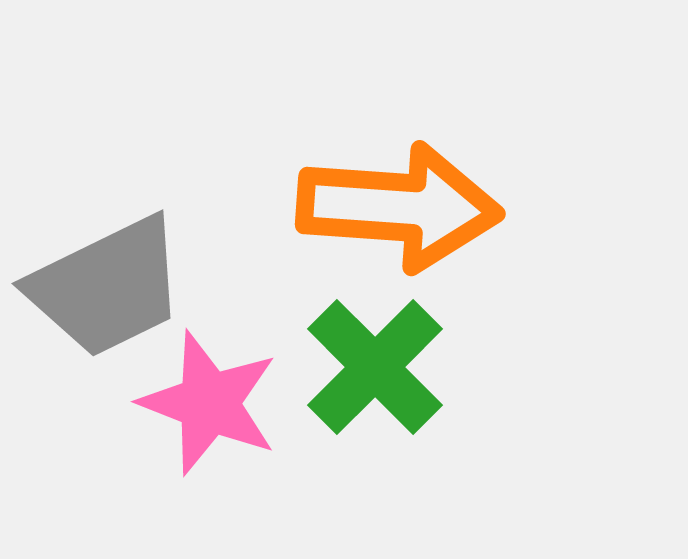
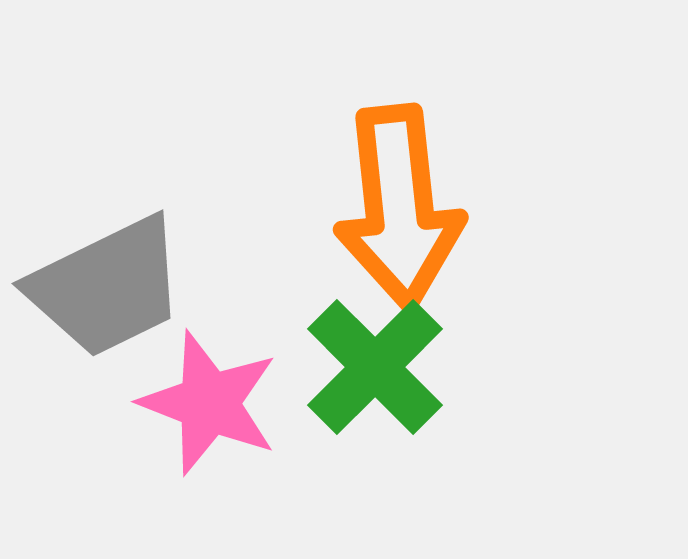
orange arrow: rotated 80 degrees clockwise
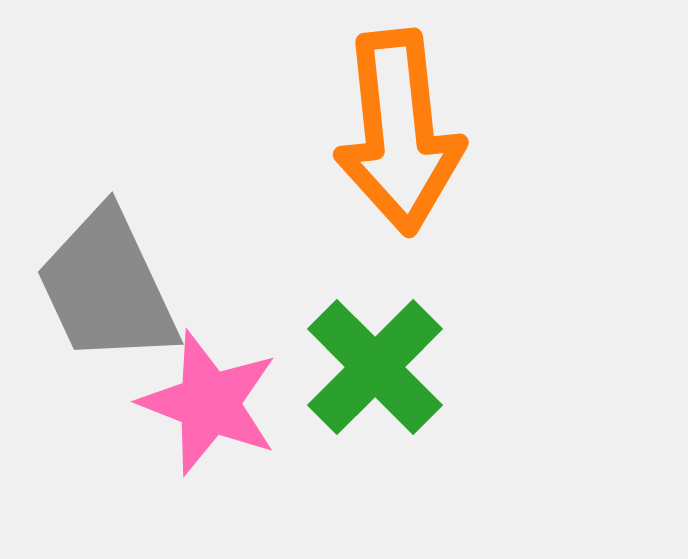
orange arrow: moved 75 px up
gray trapezoid: rotated 91 degrees clockwise
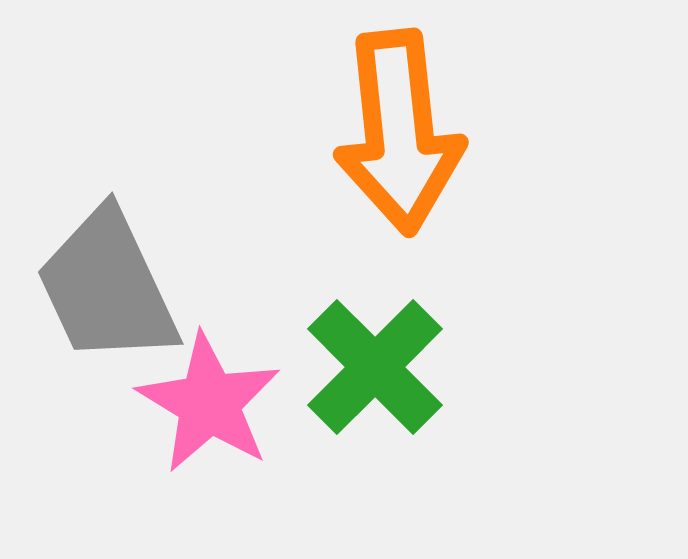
pink star: rotated 10 degrees clockwise
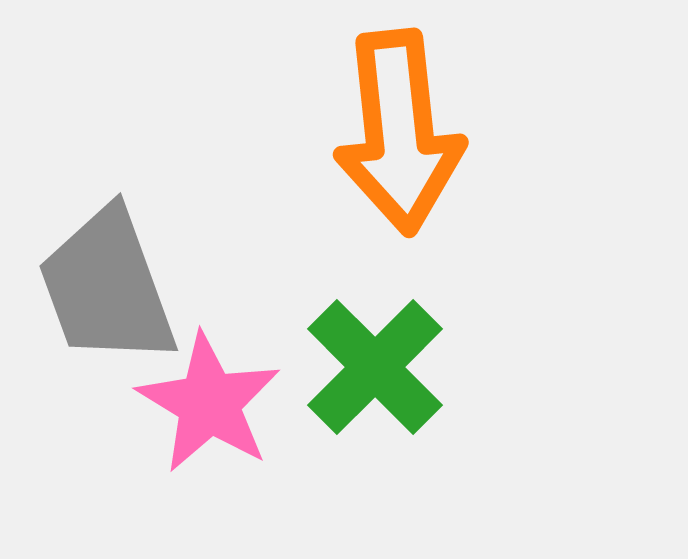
gray trapezoid: rotated 5 degrees clockwise
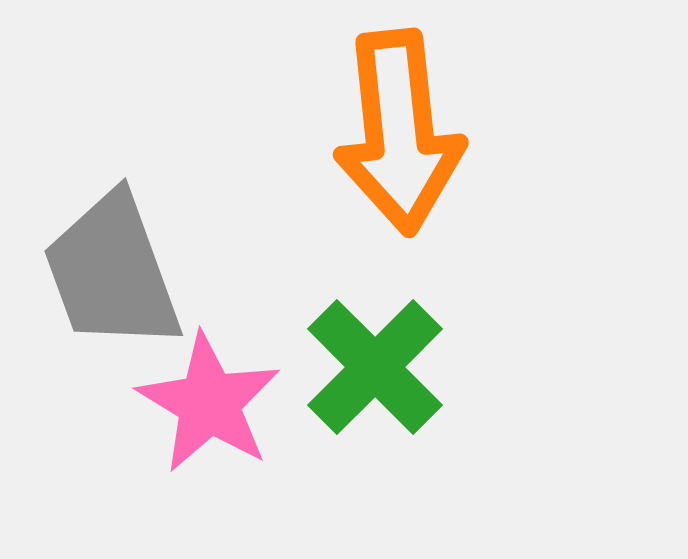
gray trapezoid: moved 5 px right, 15 px up
